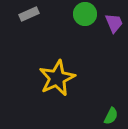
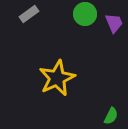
gray rectangle: rotated 12 degrees counterclockwise
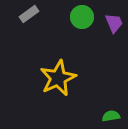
green circle: moved 3 px left, 3 px down
yellow star: moved 1 px right
green semicircle: rotated 126 degrees counterclockwise
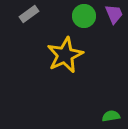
green circle: moved 2 px right, 1 px up
purple trapezoid: moved 9 px up
yellow star: moved 7 px right, 23 px up
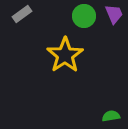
gray rectangle: moved 7 px left
yellow star: rotated 9 degrees counterclockwise
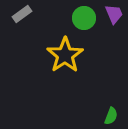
green circle: moved 2 px down
green semicircle: rotated 120 degrees clockwise
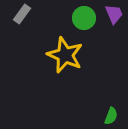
gray rectangle: rotated 18 degrees counterclockwise
yellow star: rotated 15 degrees counterclockwise
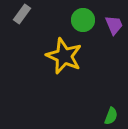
purple trapezoid: moved 11 px down
green circle: moved 1 px left, 2 px down
yellow star: moved 1 px left, 1 px down
